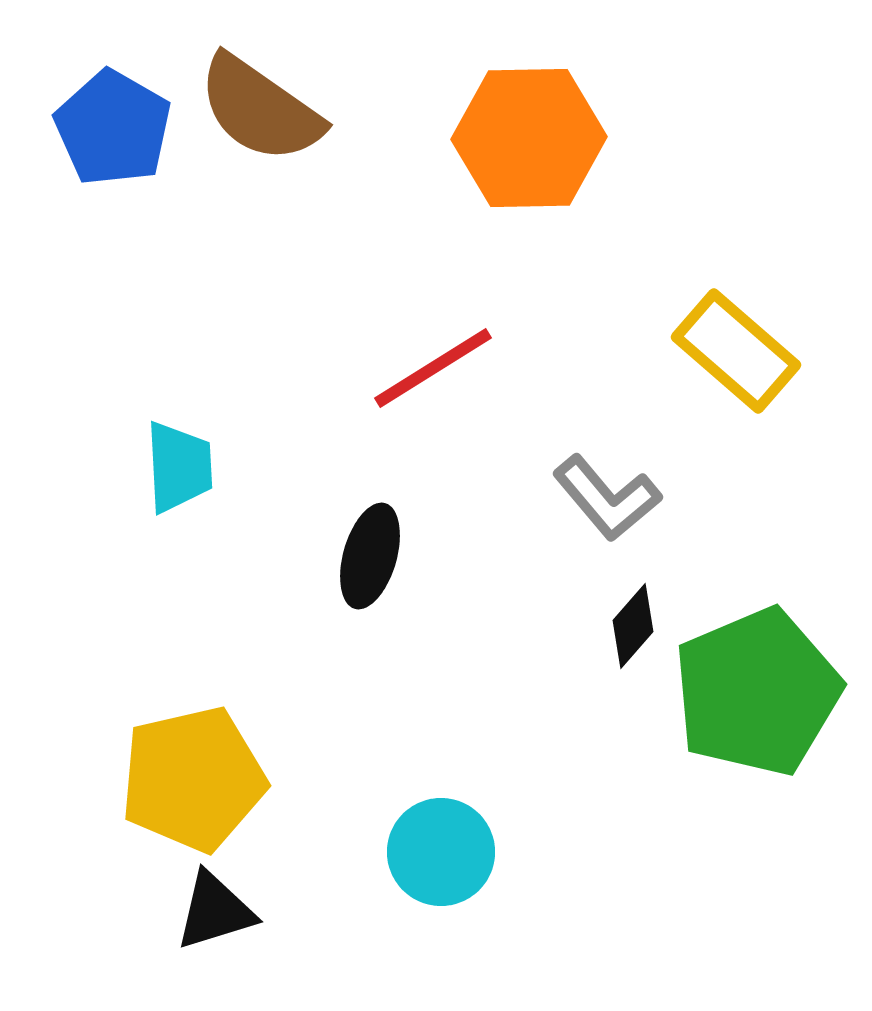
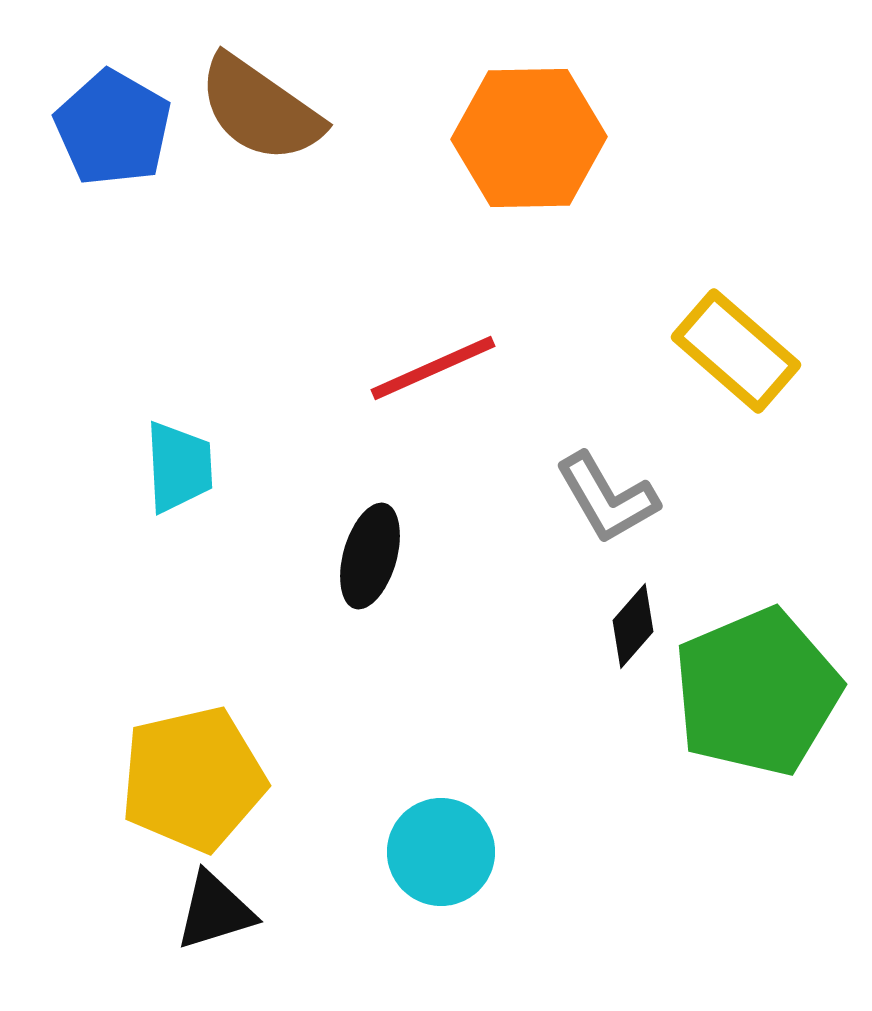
red line: rotated 8 degrees clockwise
gray L-shape: rotated 10 degrees clockwise
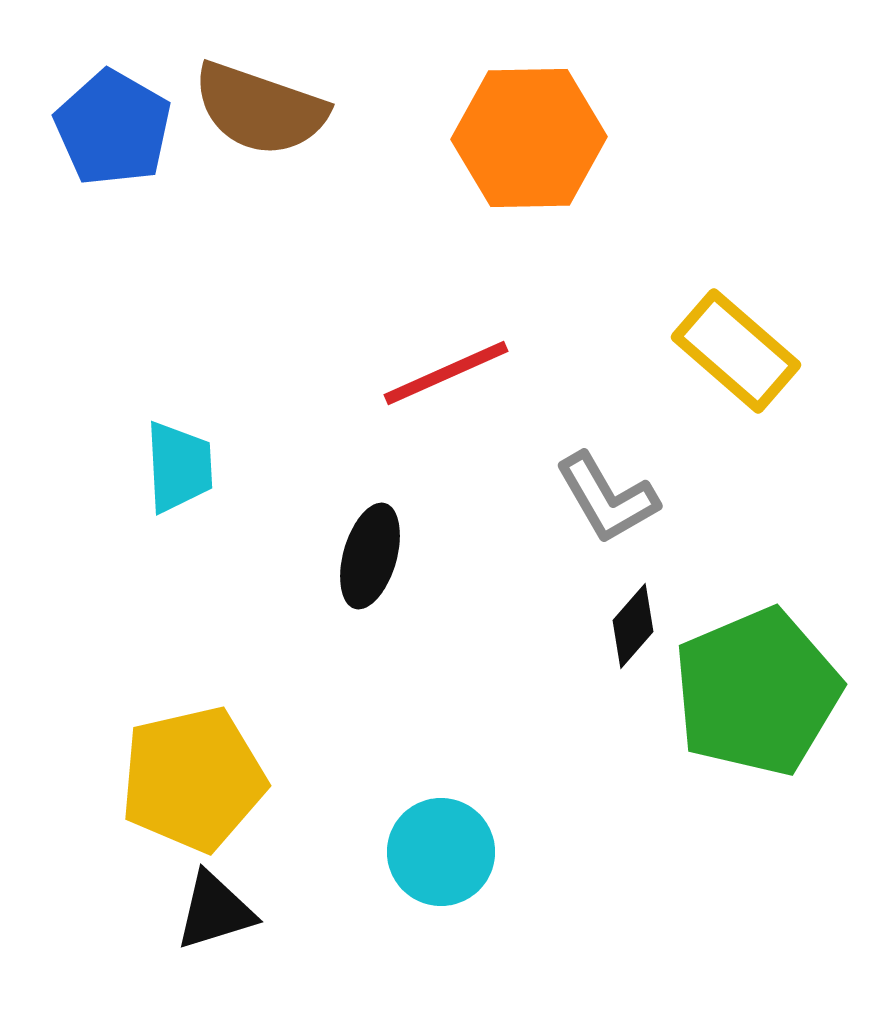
brown semicircle: rotated 16 degrees counterclockwise
red line: moved 13 px right, 5 px down
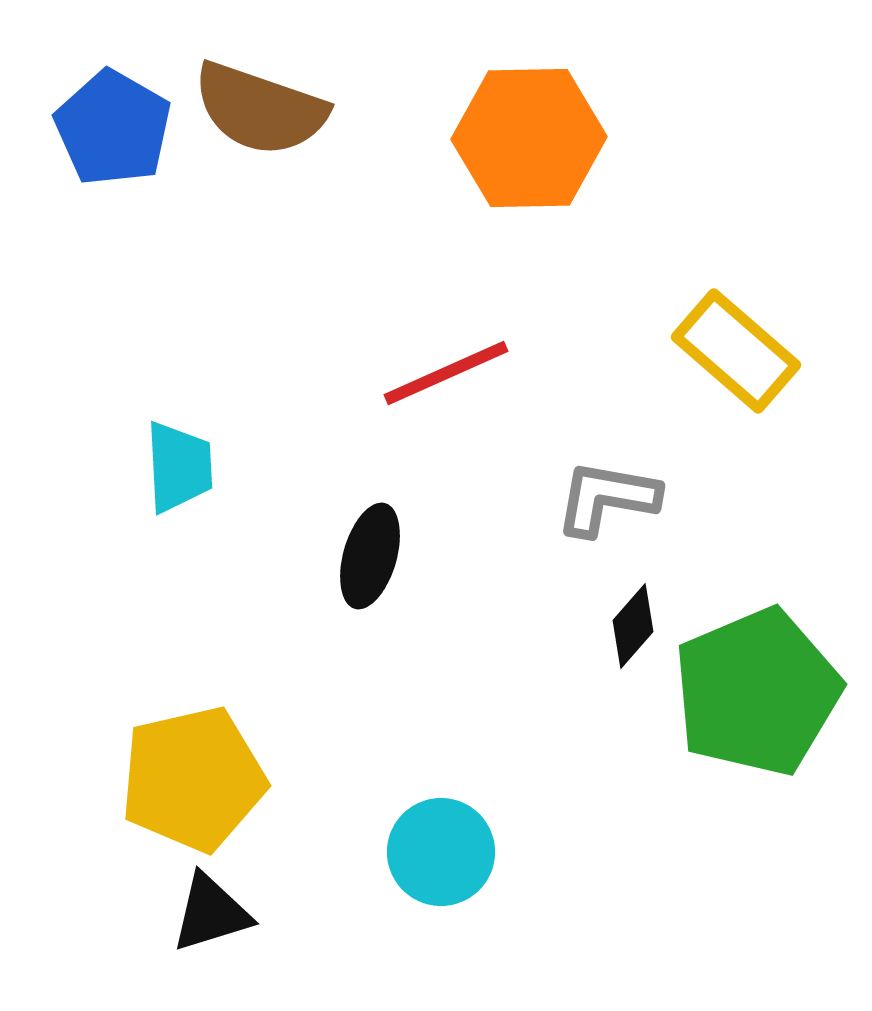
gray L-shape: rotated 130 degrees clockwise
black triangle: moved 4 px left, 2 px down
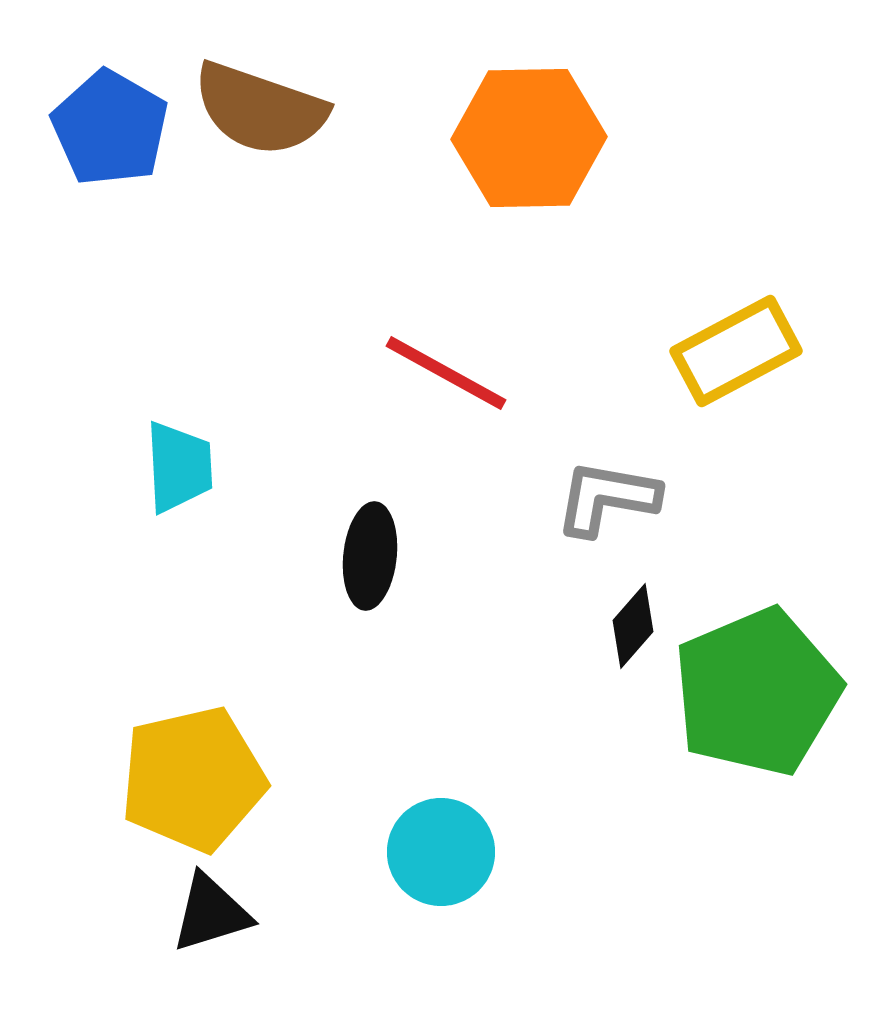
blue pentagon: moved 3 px left
yellow rectangle: rotated 69 degrees counterclockwise
red line: rotated 53 degrees clockwise
black ellipse: rotated 10 degrees counterclockwise
